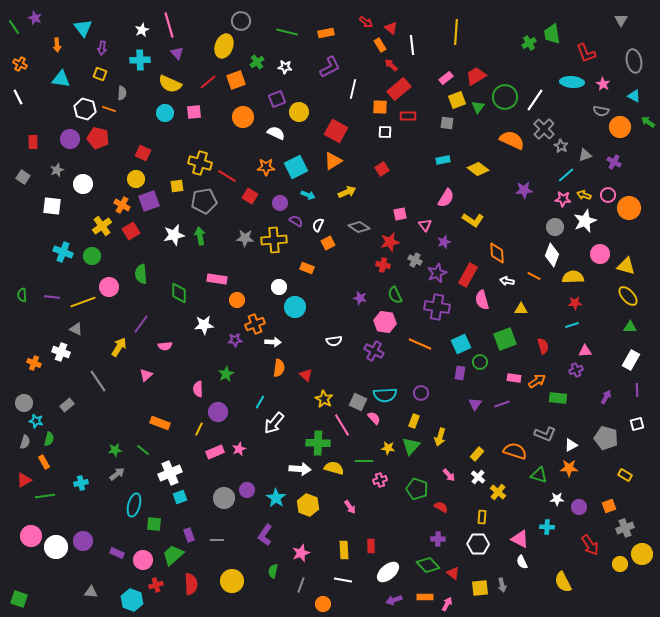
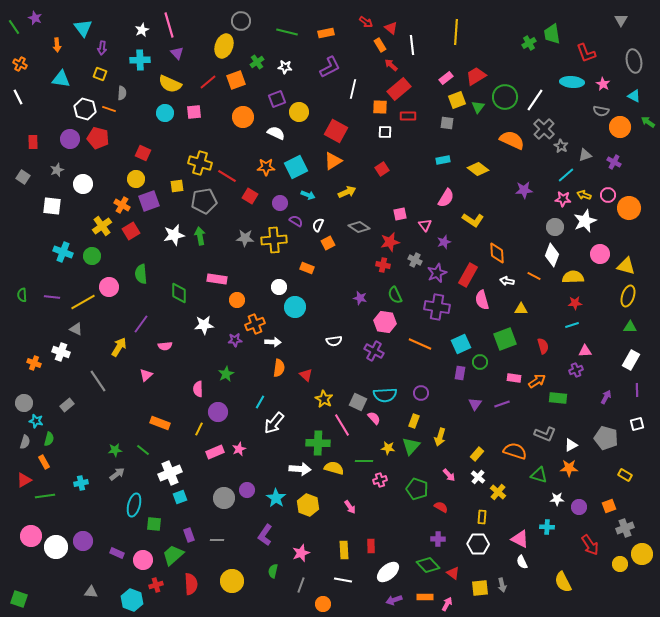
yellow ellipse at (628, 296): rotated 60 degrees clockwise
yellow line at (83, 302): rotated 10 degrees counterclockwise
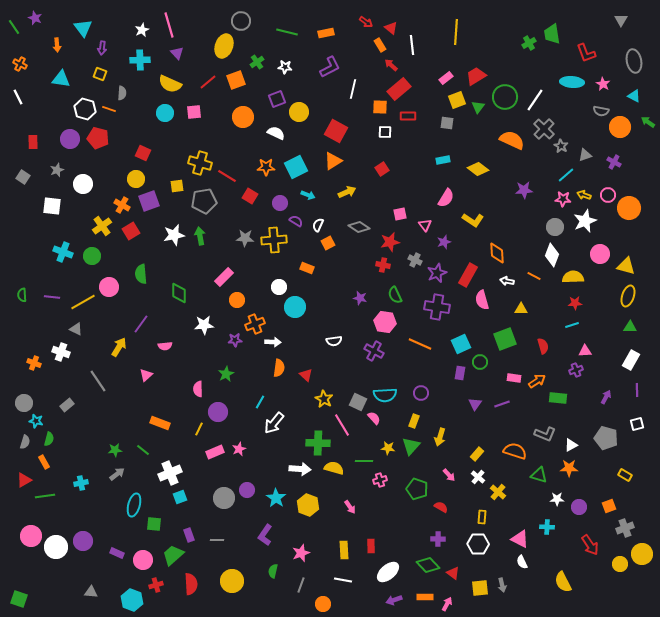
pink rectangle at (217, 279): moved 7 px right, 2 px up; rotated 54 degrees counterclockwise
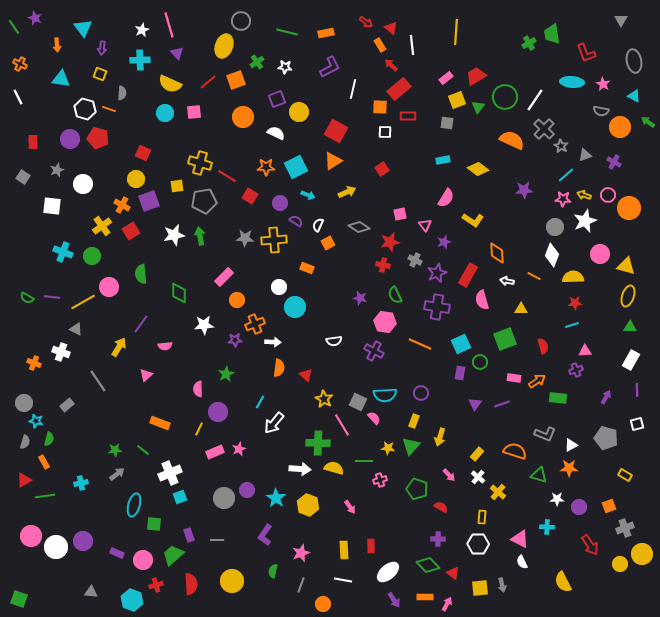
green semicircle at (22, 295): moved 5 px right, 3 px down; rotated 56 degrees counterclockwise
purple arrow at (394, 600): rotated 105 degrees counterclockwise
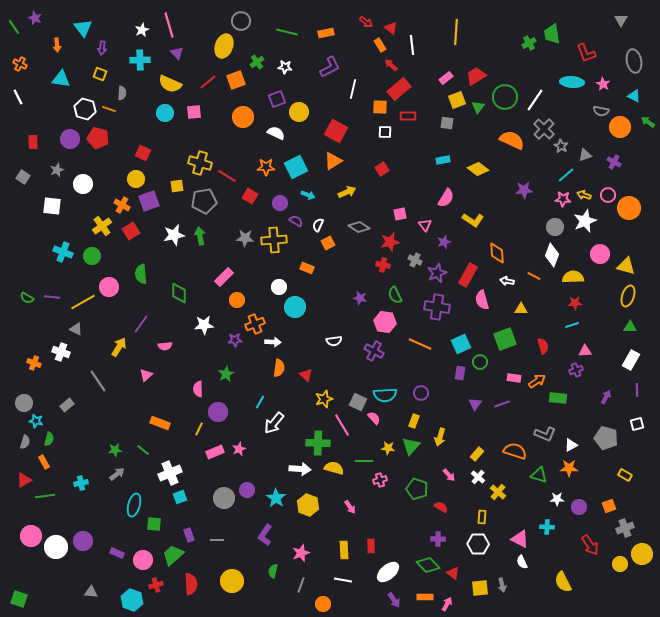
yellow star at (324, 399): rotated 24 degrees clockwise
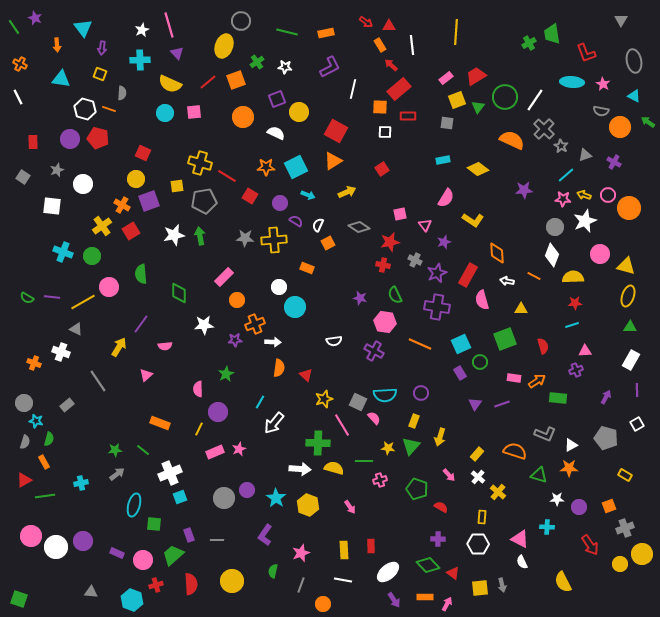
red triangle at (391, 28): moved 2 px left, 2 px up; rotated 40 degrees counterclockwise
purple rectangle at (460, 373): rotated 40 degrees counterclockwise
white square at (637, 424): rotated 16 degrees counterclockwise
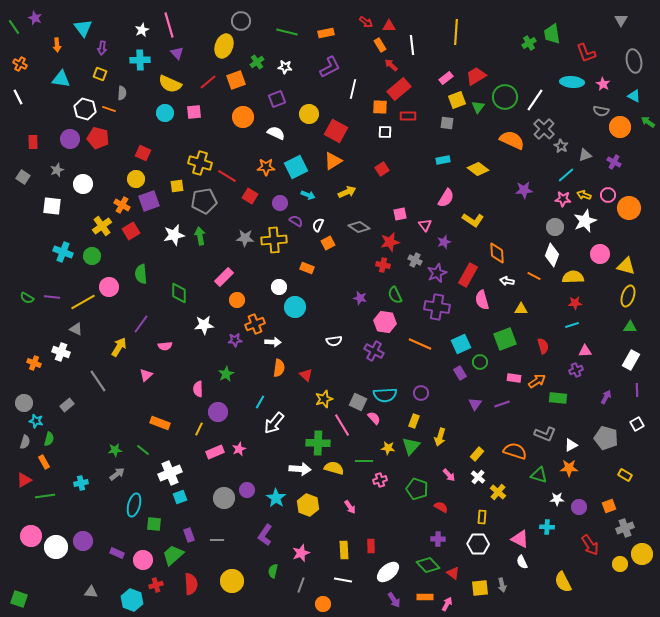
yellow circle at (299, 112): moved 10 px right, 2 px down
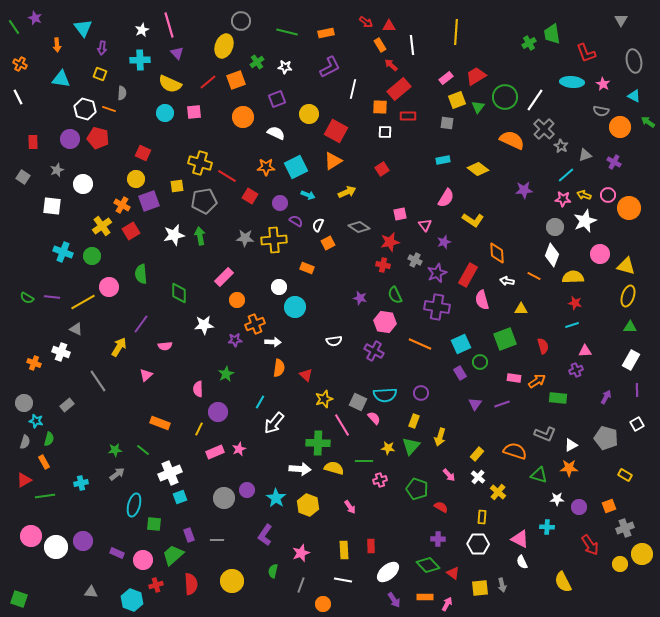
red star at (575, 303): rotated 16 degrees clockwise
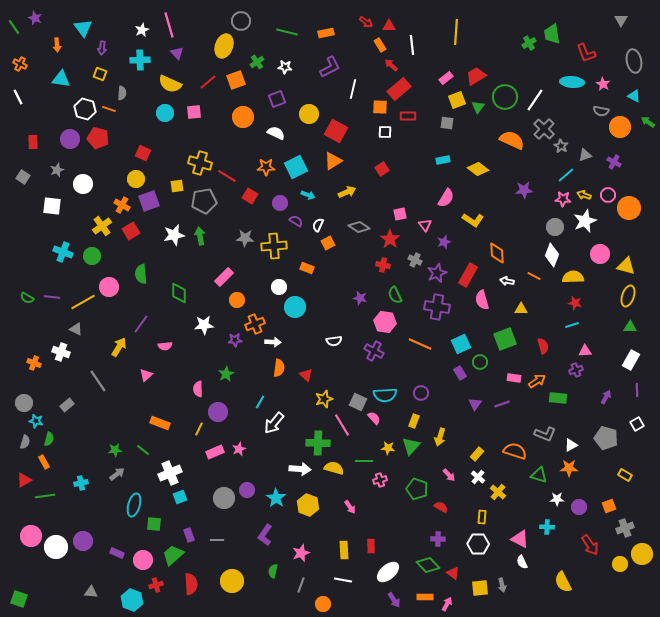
yellow cross at (274, 240): moved 6 px down
red star at (390, 242): moved 3 px up; rotated 24 degrees counterclockwise
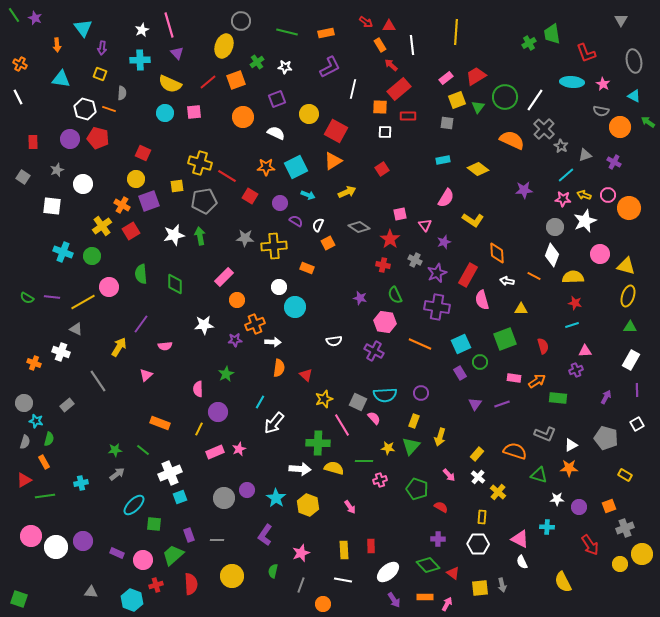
green line at (14, 27): moved 12 px up
green diamond at (179, 293): moved 4 px left, 9 px up
cyan ellipse at (134, 505): rotated 30 degrees clockwise
yellow circle at (232, 581): moved 5 px up
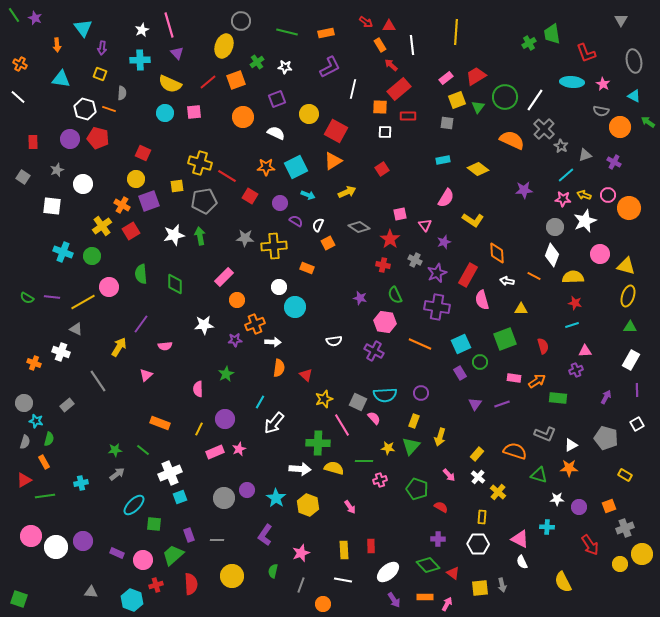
white line at (18, 97): rotated 21 degrees counterclockwise
purple circle at (218, 412): moved 7 px right, 7 px down
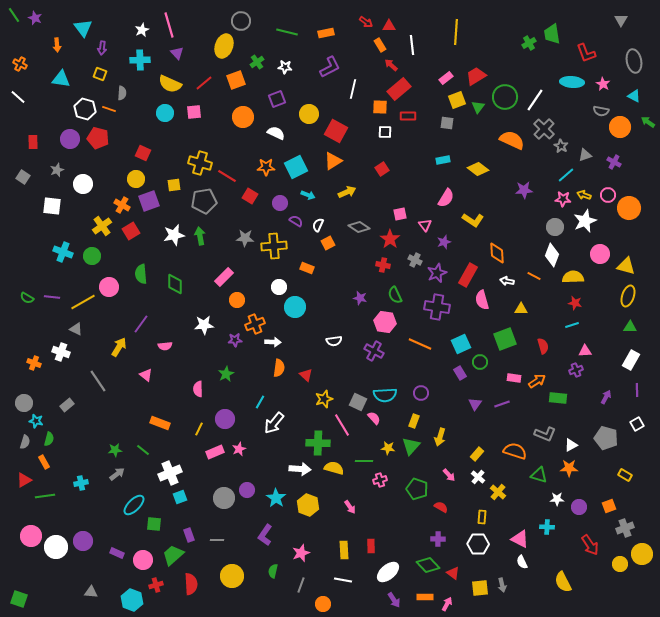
red line at (208, 82): moved 4 px left, 1 px down
yellow square at (177, 186): moved 3 px left, 1 px up
pink triangle at (146, 375): rotated 40 degrees counterclockwise
